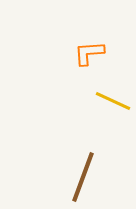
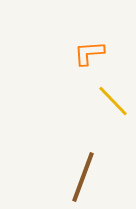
yellow line: rotated 21 degrees clockwise
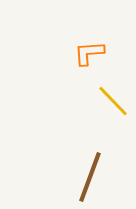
brown line: moved 7 px right
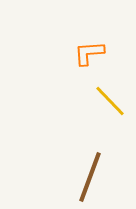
yellow line: moved 3 px left
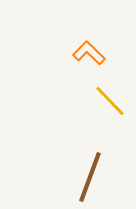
orange L-shape: rotated 48 degrees clockwise
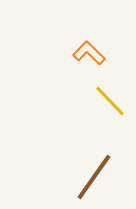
brown line: moved 4 px right; rotated 15 degrees clockwise
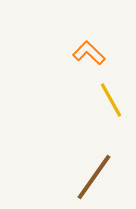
yellow line: moved 1 px right, 1 px up; rotated 15 degrees clockwise
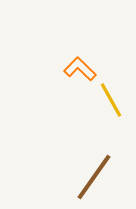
orange L-shape: moved 9 px left, 16 px down
